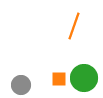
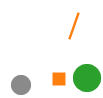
green circle: moved 3 px right
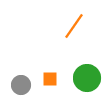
orange line: rotated 16 degrees clockwise
orange square: moved 9 px left
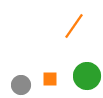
green circle: moved 2 px up
